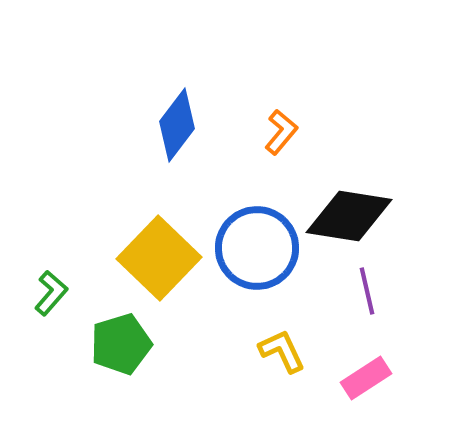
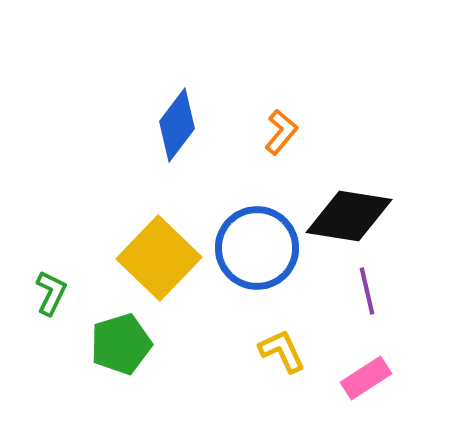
green L-shape: rotated 15 degrees counterclockwise
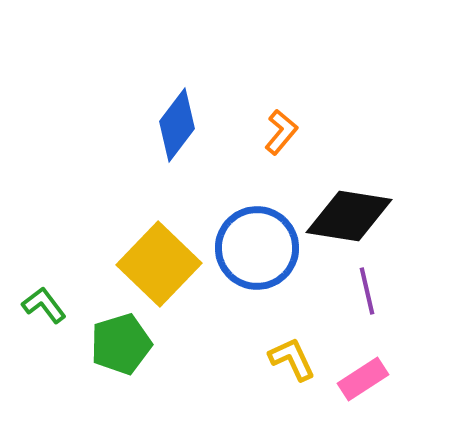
yellow square: moved 6 px down
green L-shape: moved 7 px left, 12 px down; rotated 63 degrees counterclockwise
yellow L-shape: moved 10 px right, 8 px down
pink rectangle: moved 3 px left, 1 px down
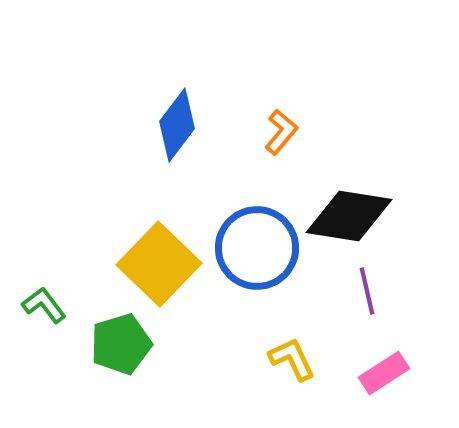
pink rectangle: moved 21 px right, 6 px up
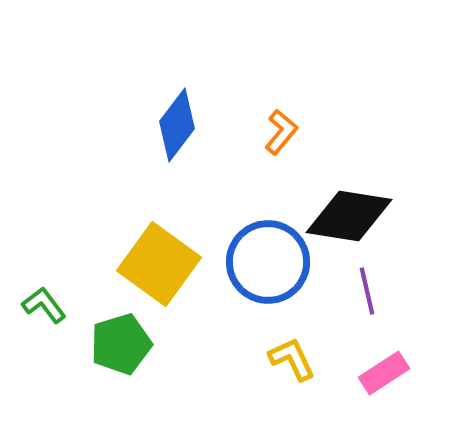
blue circle: moved 11 px right, 14 px down
yellow square: rotated 8 degrees counterclockwise
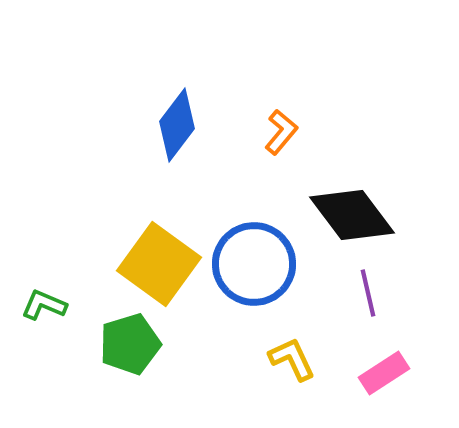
black diamond: moved 3 px right, 1 px up; rotated 44 degrees clockwise
blue circle: moved 14 px left, 2 px down
purple line: moved 1 px right, 2 px down
green L-shape: rotated 30 degrees counterclockwise
green pentagon: moved 9 px right
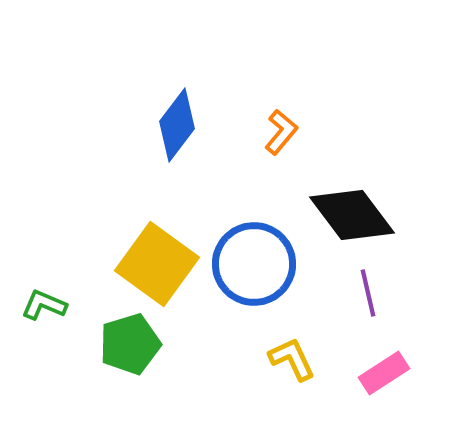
yellow square: moved 2 px left
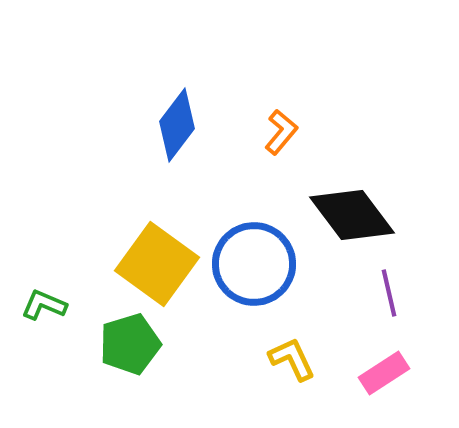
purple line: moved 21 px right
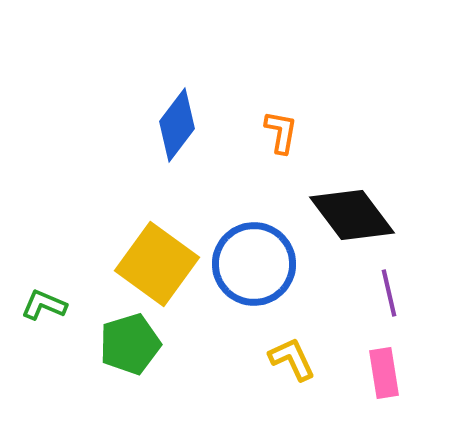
orange L-shape: rotated 30 degrees counterclockwise
pink rectangle: rotated 66 degrees counterclockwise
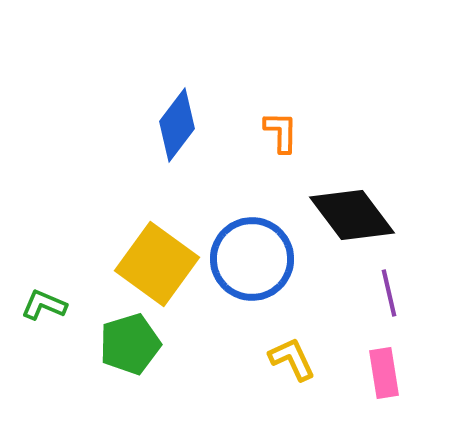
orange L-shape: rotated 9 degrees counterclockwise
blue circle: moved 2 px left, 5 px up
